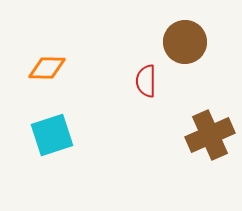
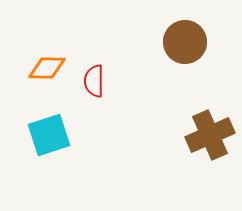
red semicircle: moved 52 px left
cyan square: moved 3 px left
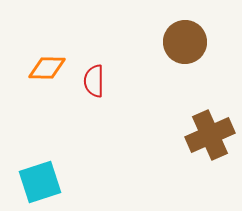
cyan square: moved 9 px left, 47 px down
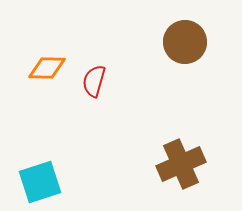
red semicircle: rotated 16 degrees clockwise
brown cross: moved 29 px left, 29 px down
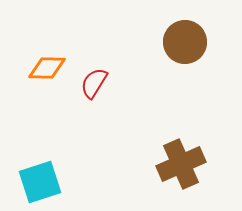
red semicircle: moved 2 px down; rotated 16 degrees clockwise
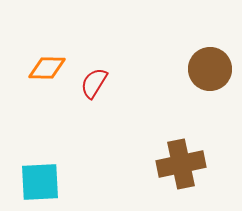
brown circle: moved 25 px right, 27 px down
brown cross: rotated 12 degrees clockwise
cyan square: rotated 15 degrees clockwise
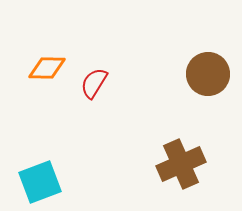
brown circle: moved 2 px left, 5 px down
brown cross: rotated 12 degrees counterclockwise
cyan square: rotated 18 degrees counterclockwise
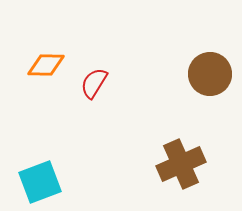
orange diamond: moved 1 px left, 3 px up
brown circle: moved 2 px right
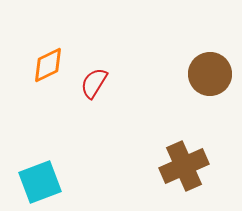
orange diamond: moved 2 px right; rotated 27 degrees counterclockwise
brown cross: moved 3 px right, 2 px down
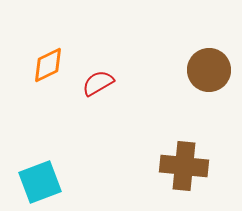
brown circle: moved 1 px left, 4 px up
red semicircle: moved 4 px right; rotated 28 degrees clockwise
brown cross: rotated 30 degrees clockwise
